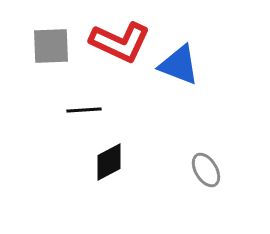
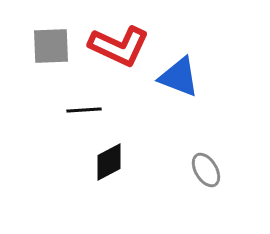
red L-shape: moved 1 px left, 4 px down
blue triangle: moved 12 px down
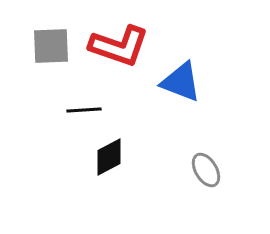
red L-shape: rotated 6 degrees counterclockwise
blue triangle: moved 2 px right, 5 px down
black diamond: moved 5 px up
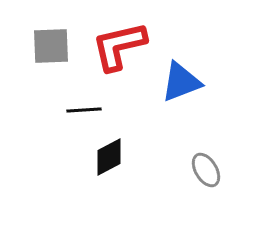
red L-shape: rotated 148 degrees clockwise
blue triangle: rotated 42 degrees counterclockwise
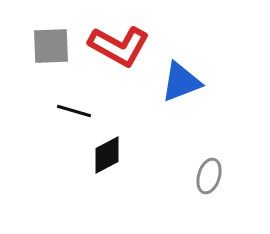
red L-shape: rotated 138 degrees counterclockwise
black line: moved 10 px left, 1 px down; rotated 20 degrees clockwise
black diamond: moved 2 px left, 2 px up
gray ellipse: moved 3 px right, 6 px down; rotated 48 degrees clockwise
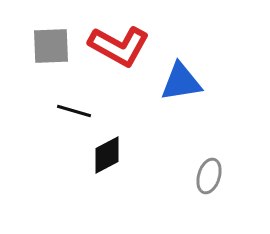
blue triangle: rotated 12 degrees clockwise
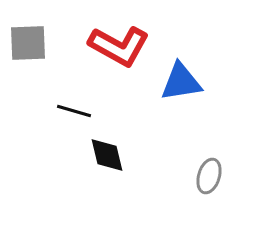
gray square: moved 23 px left, 3 px up
black diamond: rotated 75 degrees counterclockwise
